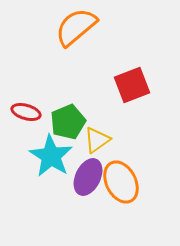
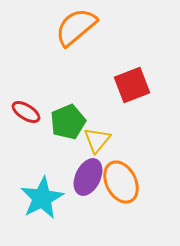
red ellipse: rotated 16 degrees clockwise
yellow triangle: rotated 16 degrees counterclockwise
cyan star: moved 9 px left, 42 px down; rotated 12 degrees clockwise
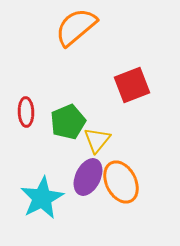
red ellipse: rotated 56 degrees clockwise
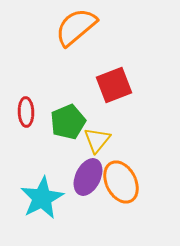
red square: moved 18 px left
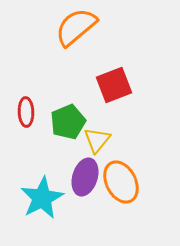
purple ellipse: moved 3 px left; rotated 9 degrees counterclockwise
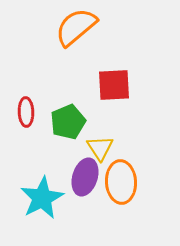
red square: rotated 18 degrees clockwise
yellow triangle: moved 3 px right, 8 px down; rotated 12 degrees counterclockwise
orange ellipse: rotated 24 degrees clockwise
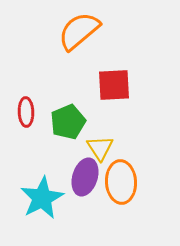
orange semicircle: moved 3 px right, 4 px down
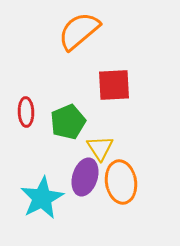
orange ellipse: rotated 6 degrees counterclockwise
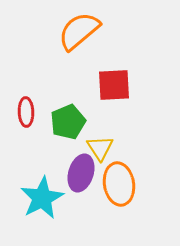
purple ellipse: moved 4 px left, 4 px up
orange ellipse: moved 2 px left, 2 px down
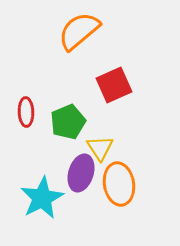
red square: rotated 21 degrees counterclockwise
